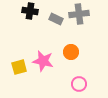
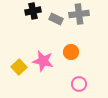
black cross: moved 3 px right; rotated 21 degrees counterclockwise
yellow square: rotated 28 degrees counterclockwise
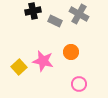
gray cross: rotated 36 degrees clockwise
gray rectangle: moved 1 px left, 2 px down
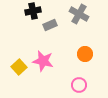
gray rectangle: moved 5 px left, 4 px down; rotated 48 degrees counterclockwise
orange circle: moved 14 px right, 2 px down
pink circle: moved 1 px down
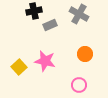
black cross: moved 1 px right
pink star: moved 2 px right
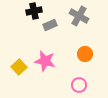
gray cross: moved 2 px down
